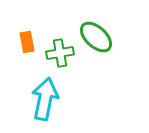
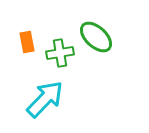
cyan arrow: rotated 33 degrees clockwise
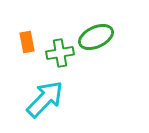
green ellipse: rotated 68 degrees counterclockwise
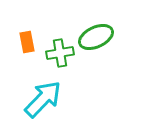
cyan arrow: moved 2 px left
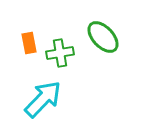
green ellipse: moved 7 px right; rotated 72 degrees clockwise
orange rectangle: moved 2 px right, 1 px down
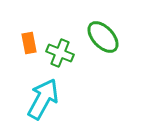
green cross: rotated 32 degrees clockwise
cyan arrow: rotated 15 degrees counterclockwise
